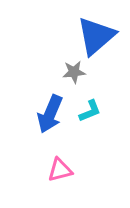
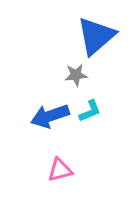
gray star: moved 2 px right, 3 px down
blue arrow: moved 2 px down; rotated 48 degrees clockwise
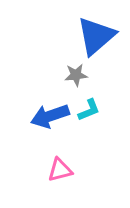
cyan L-shape: moved 1 px left, 1 px up
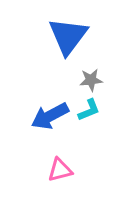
blue triangle: moved 28 px left; rotated 12 degrees counterclockwise
gray star: moved 15 px right, 5 px down
blue arrow: rotated 9 degrees counterclockwise
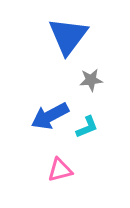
cyan L-shape: moved 2 px left, 17 px down
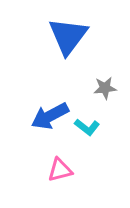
gray star: moved 14 px right, 8 px down
cyan L-shape: rotated 60 degrees clockwise
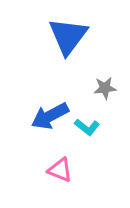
pink triangle: rotated 36 degrees clockwise
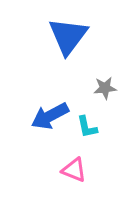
cyan L-shape: rotated 40 degrees clockwise
pink triangle: moved 14 px right
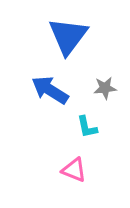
blue arrow: moved 26 px up; rotated 60 degrees clockwise
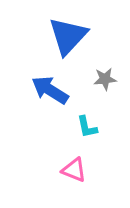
blue triangle: rotated 6 degrees clockwise
gray star: moved 9 px up
